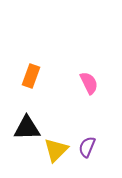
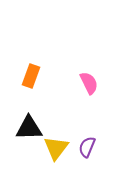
black triangle: moved 2 px right
yellow triangle: moved 2 px up; rotated 8 degrees counterclockwise
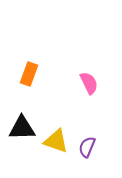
orange rectangle: moved 2 px left, 2 px up
black triangle: moved 7 px left
yellow triangle: moved 7 px up; rotated 48 degrees counterclockwise
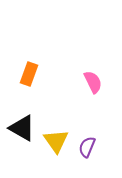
pink semicircle: moved 4 px right, 1 px up
black triangle: rotated 32 degrees clockwise
yellow triangle: rotated 36 degrees clockwise
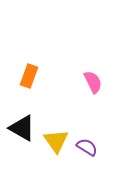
orange rectangle: moved 2 px down
purple semicircle: rotated 100 degrees clockwise
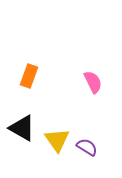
yellow triangle: moved 1 px right, 1 px up
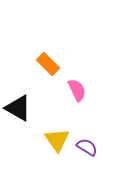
orange rectangle: moved 19 px right, 12 px up; rotated 65 degrees counterclockwise
pink semicircle: moved 16 px left, 8 px down
black triangle: moved 4 px left, 20 px up
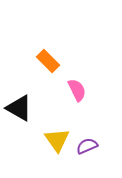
orange rectangle: moved 3 px up
black triangle: moved 1 px right
purple semicircle: moved 1 px up; rotated 55 degrees counterclockwise
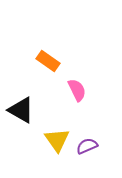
orange rectangle: rotated 10 degrees counterclockwise
black triangle: moved 2 px right, 2 px down
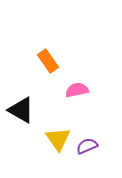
orange rectangle: rotated 20 degrees clockwise
pink semicircle: rotated 75 degrees counterclockwise
yellow triangle: moved 1 px right, 1 px up
